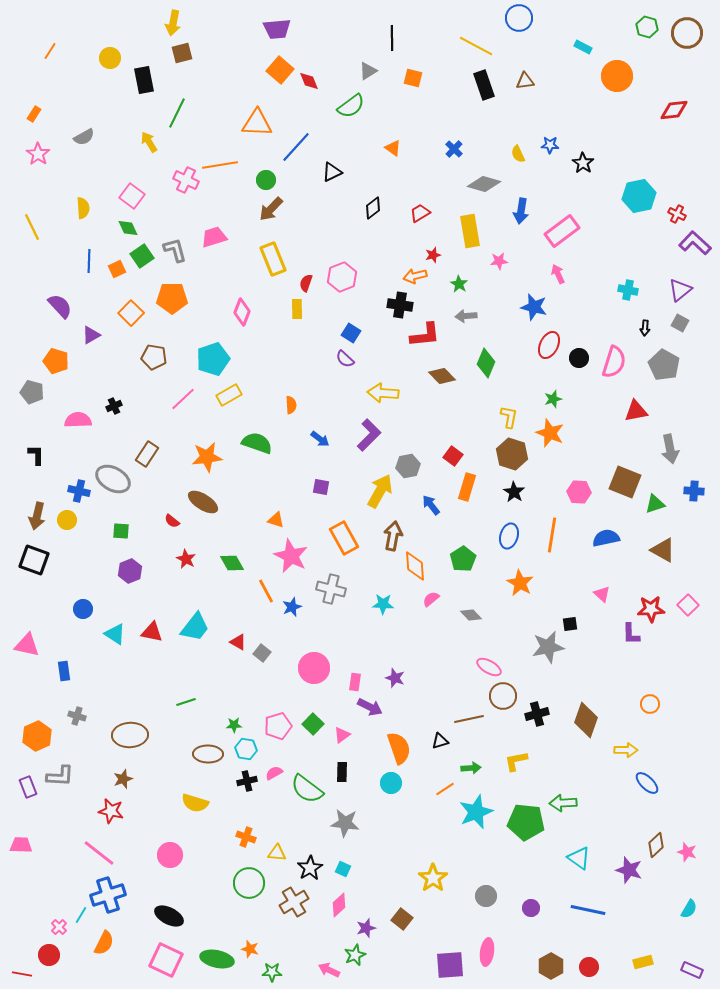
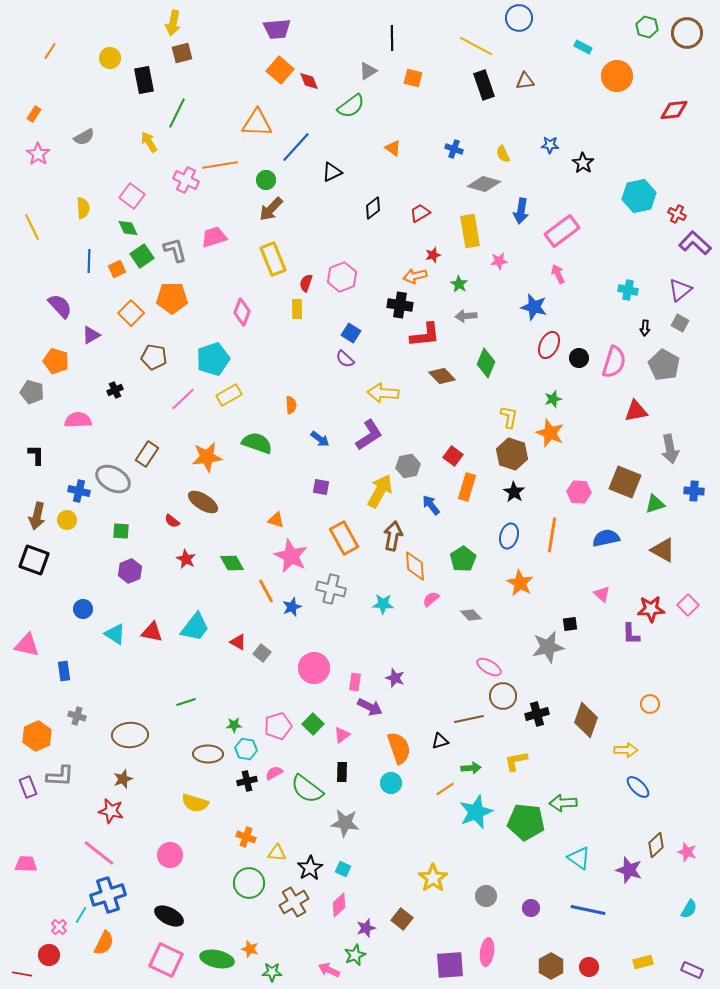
blue cross at (454, 149): rotated 24 degrees counterclockwise
yellow semicircle at (518, 154): moved 15 px left
black cross at (114, 406): moved 1 px right, 16 px up
purple L-shape at (369, 435): rotated 12 degrees clockwise
blue ellipse at (647, 783): moved 9 px left, 4 px down
pink trapezoid at (21, 845): moved 5 px right, 19 px down
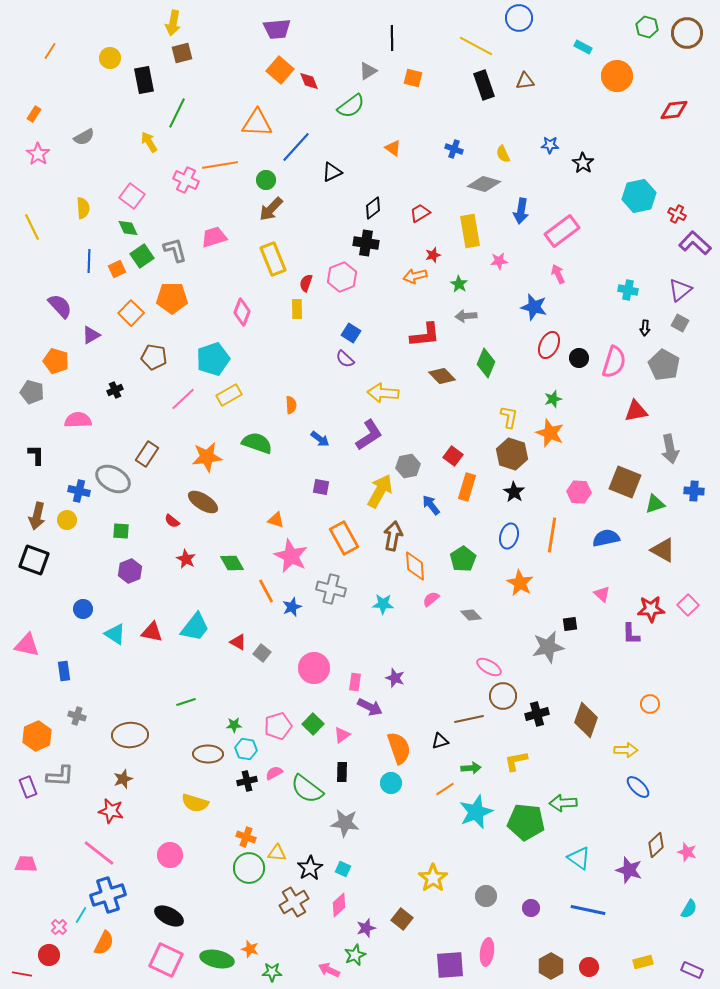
black cross at (400, 305): moved 34 px left, 62 px up
green circle at (249, 883): moved 15 px up
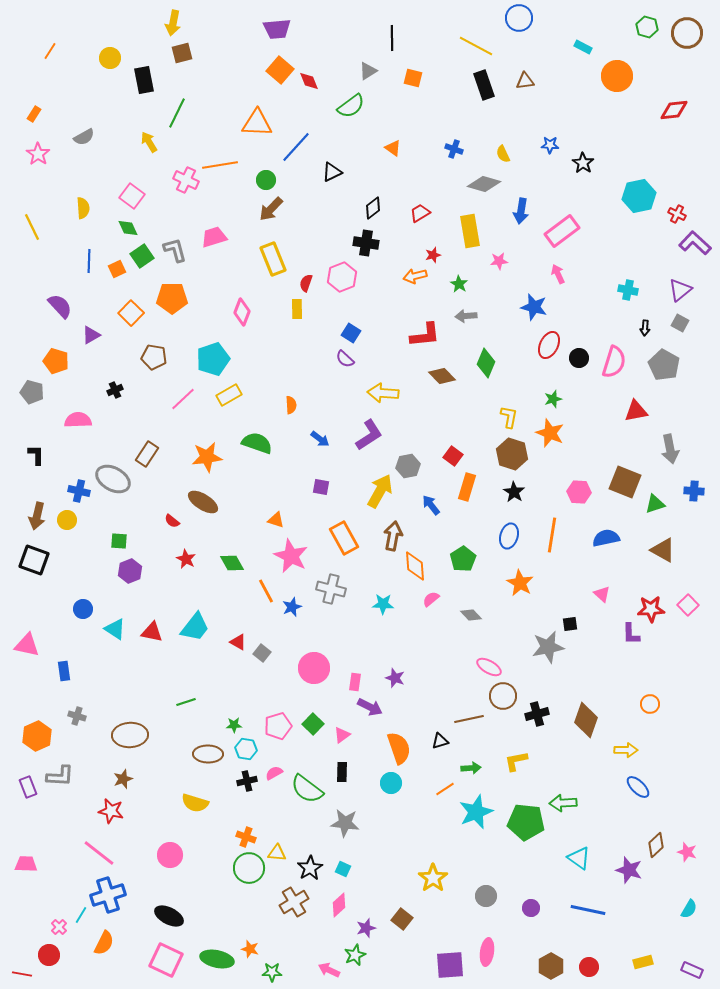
green square at (121, 531): moved 2 px left, 10 px down
cyan triangle at (115, 634): moved 5 px up
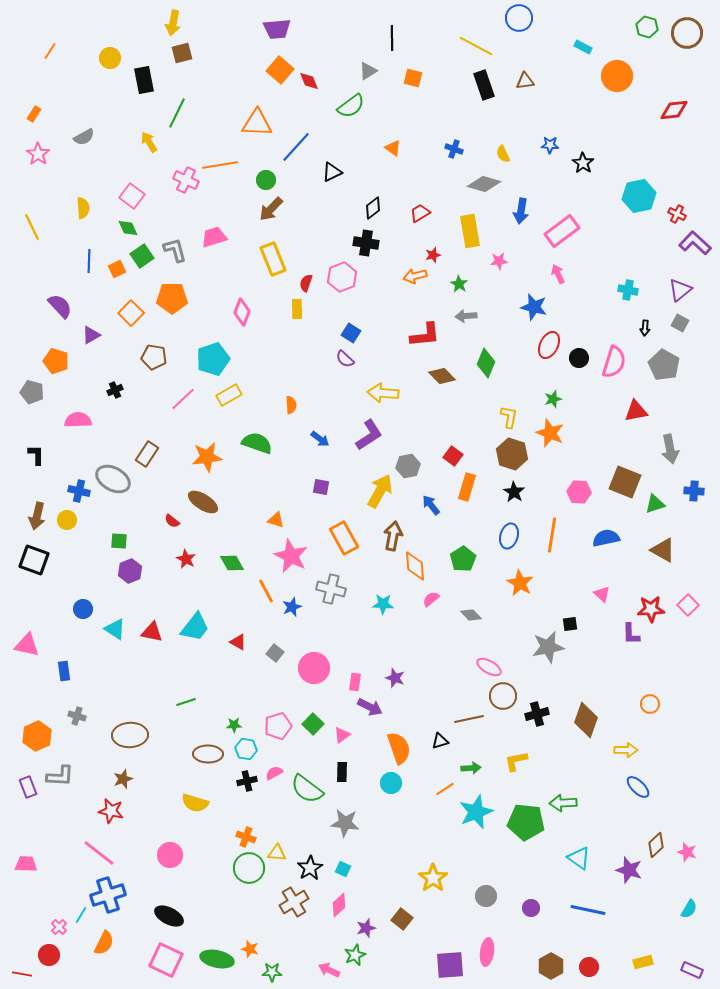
gray square at (262, 653): moved 13 px right
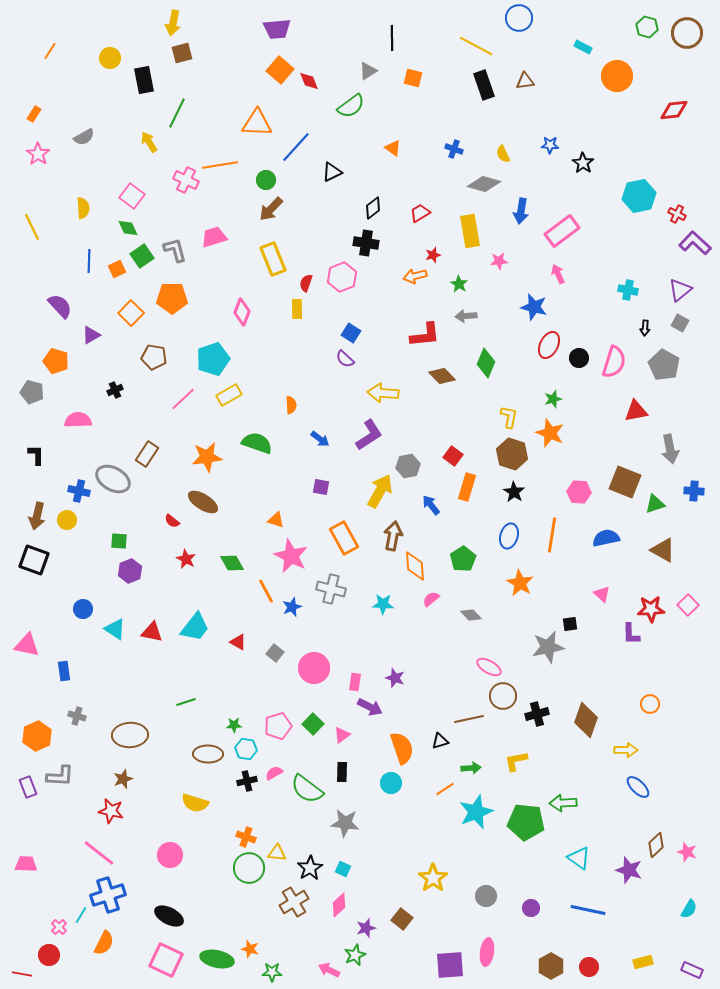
orange semicircle at (399, 748): moved 3 px right
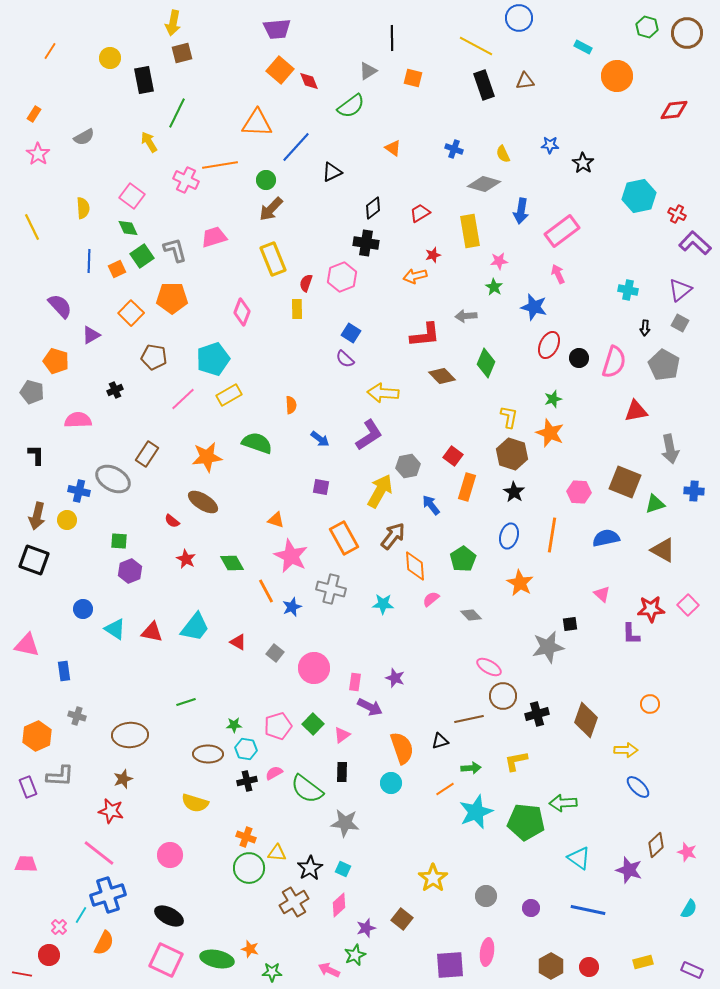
green star at (459, 284): moved 35 px right, 3 px down
brown arrow at (393, 536): rotated 28 degrees clockwise
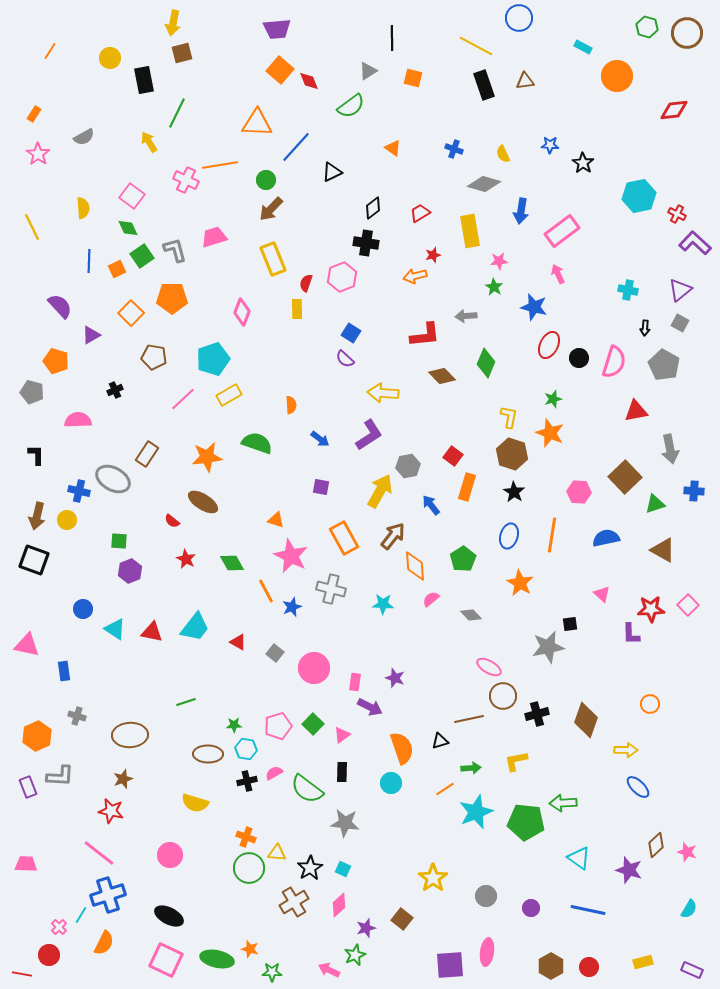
brown square at (625, 482): moved 5 px up; rotated 24 degrees clockwise
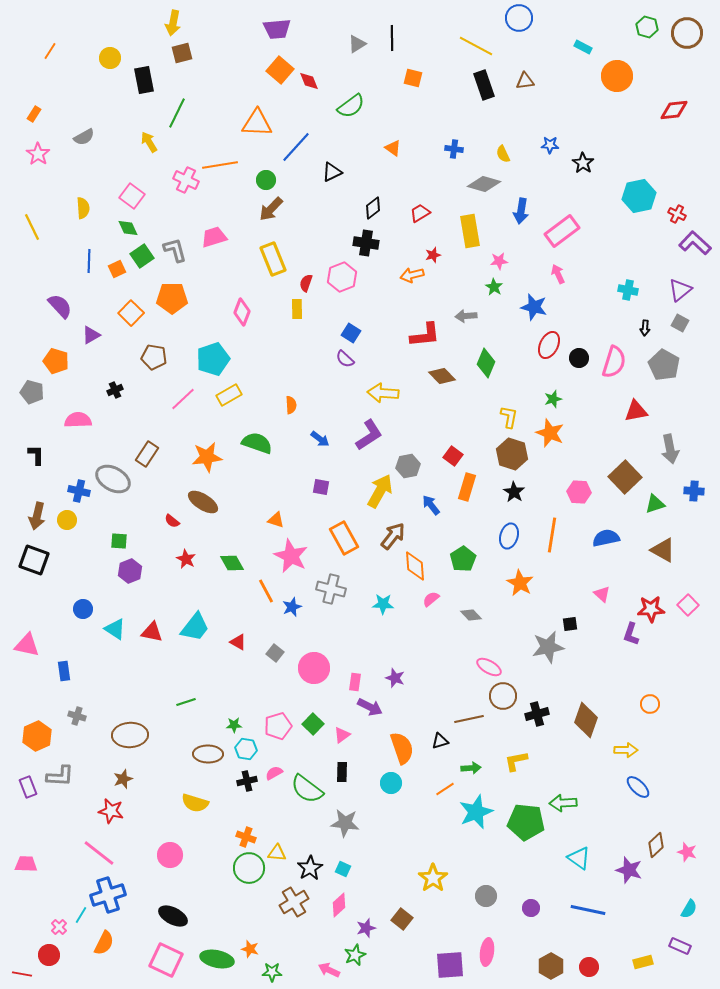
gray triangle at (368, 71): moved 11 px left, 27 px up
blue cross at (454, 149): rotated 12 degrees counterclockwise
orange arrow at (415, 276): moved 3 px left, 1 px up
purple L-shape at (631, 634): rotated 20 degrees clockwise
black ellipse at (169, 916): moved 4 px right
purple rectangle at (692, 970): moved 12 px left, 24 px up
